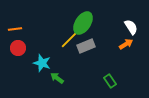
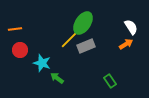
red circle: moved 2 px right, 2 px down
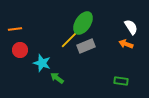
orange arrow: rotated 128 degrees counterclockwise
green rectangle: moved 11 px right; rotated 48 degrees counterclockwise
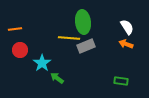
green ellipse: moved 1 px up; rotated 40 degrees counterclockwise
white semicircle: moved 4 px left
yellow line: moved 1 px left, 1 px up; rotated 50 degrees clockwise
cyan star: rotated 18 degrees clockwise
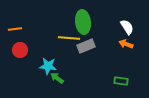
cyan star: moved 6 px right, 3 px down; rotated 30 degrees counterclockwise
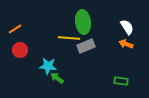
orange line: rotated 24 degrees counterclockwise
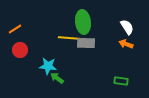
gray rectangle: moved 3 px up; rotated 24 degrees clockwise
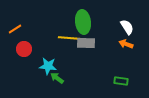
red circle: moved 4 px right, 1 px up
